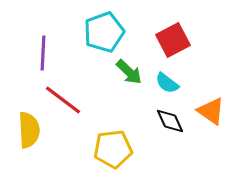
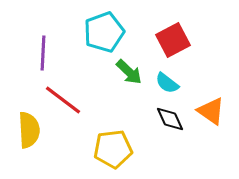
black diamond: moved 2 px up
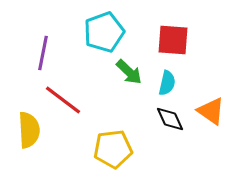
red square: rotated 32 degrees clockwise
purple line: rotated 8 degrees clockwise
cyan semicircle: rotated 115 degrees counterclockwise
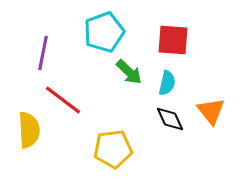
orange triangle: rotated 16 degrees clockwise
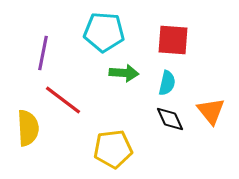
cyan pentagon: rotated 24 degrees clockwise
green arrow: moved 5 px left, 1 px down; rotated 40 degrees counterclockwise
yellow semicircle: moved 1 px left, 2 px up
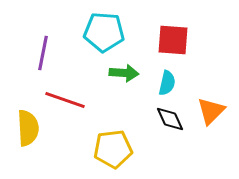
red line: moved 2 px right; rotated 18 degrees counterclockwise
orange triangle: rotated 24 degrees clockwise
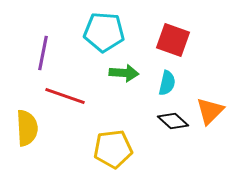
red square: rotated 16 degrees clockwise
red line: moved 4 px up
orange triangle: moved 1 px left
black diamond: moved 3 px right, 2 px down; rotated 24 degrees counterclockwise
yellow semicircle: moved 1 px left
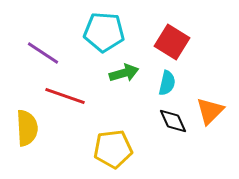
red square: moved 1 px left, 2 px down; rotated 12 degrees clockwise
purple line: rotated 68 degrees counterclockwise
green arrow: rotated 20 degrees counterclockwise
black diamond: rotated 24 degrees clockwise
